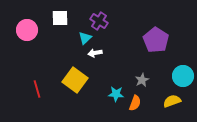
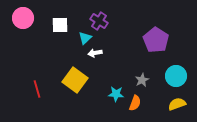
white square: moved 7 px down
pink circle: moved 4 px left, 12 px up
cyan circle: moved 7 px left
yellow semicircle: moved 5 px right, 3 px down
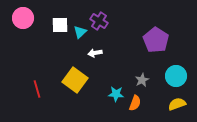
cyan triangle: moved 5 px left, 6 px up
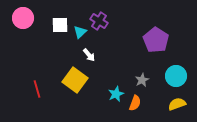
white arrow: moved 6 px left, 2 px down; rotated 120 degrees counterclockwise
cyan star: rotated 28 degrees counterclockwise
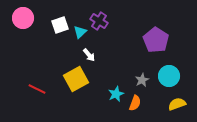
white square: rotated 18 degrees counterclockwise
cyan circle: moved 7 px left
yellow square: moved 1 px right, 1 px up; rotated 25 degrees clockwise
red line: rotated 48 degrees counterclockwise
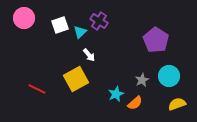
pink circle: moved 1 px right
orange semicircle: rotated 28 degrees clockwise
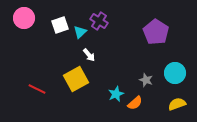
purple pentagon: moved 8 px up
cyan circle: moved 6 px right, 3 px up
gray star: moved 4 px right; rotated 24 degrees counterclockwise
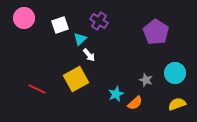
cyan triangle: moved 7 px down
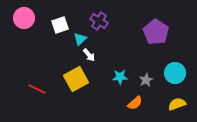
gray star: rotated 24 degrees clockwise
cyan star: moved 4 px right, 17 px up; rotated 21 degrees clockwise
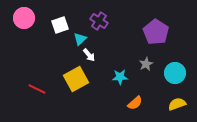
gray star: moved 16 px up
